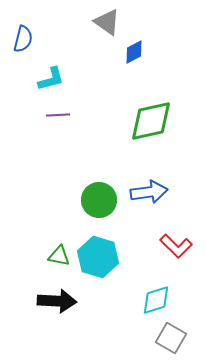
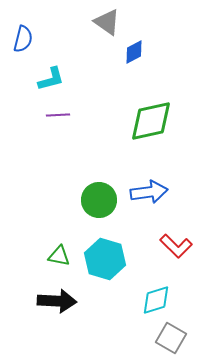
cyan hexagon: moved 7 px right, 2 px down
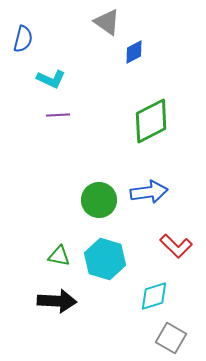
cyan L-shape: rotated 40 degrees clockwise
green diamond: rotated 15 degrees counterclockwise
cyan diamond: moved 2 px left, 4 px up
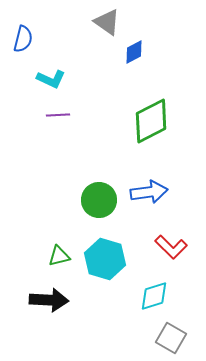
red L-shape: moved 5 px left, 1 px down
green triangle: rotated 25 degrees counterclockwise
black arrow: moved 8 px left, 1 px up
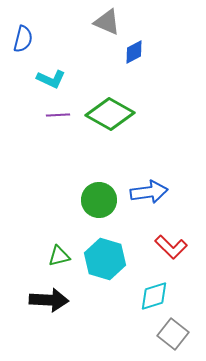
gray triangle: rotated 12 degrees counterclockwise
green diamond: moved 41 px left, 7 px up; rotated 57 degrees clockwise
gray square: moved 2 px right, 4 px up; rotated 8 degrees clockwise
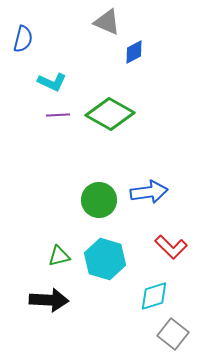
cyan L-shape: moved 1 px right, 3 px down
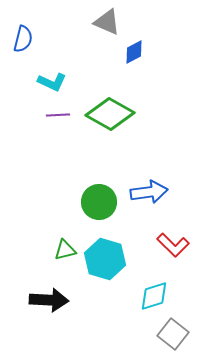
green circle: moved 2 px down
red L-shape: moved 2 px right, 2 px up
green triangle: moved 6 px right, 6 px up
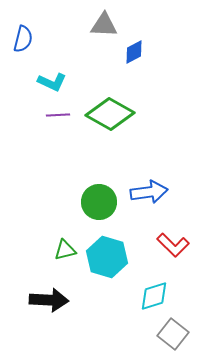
gray triangle: moved 3 px left, 3 px down; rotated 20 degrees counterclockwise
cyan hexagon: moved 2 px right, 2 px up
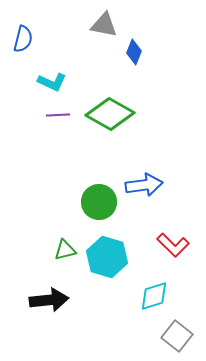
gray triangle: rotated 8 degrees clockwise
blue diamond: rotated 40 degrees counterclockwise
blue arrow: moved 5 px left, 7 px up
black arrow: rotated 9 degrees counterclockwise
gray square: moved 4 px right, 2 px down
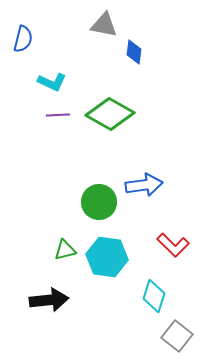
blue diamond: rotated 15 degrees counterclockwise
cyan hexagon: rotated 9 degrees counterclockwise
cyan diamond: rotated 56 degrees counterclockwise
